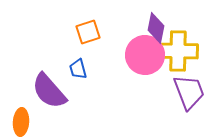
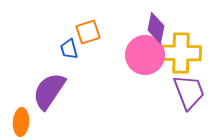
yellow cross: moved 3 px right, 2 px down
blue trapezoid: moved 9 px left, 20 px up
purple semicircle: rotated 75 degrees clockwise
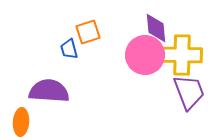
purple diamond: rotated 16 degrees counterclockwise
yellow cross: moved 1 px right, 2 px down
purple semicircle: rotated 60 degrees clockwise
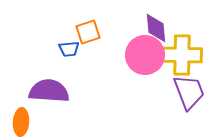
blue trapezoid: rotated 80 degrees counterclockwise
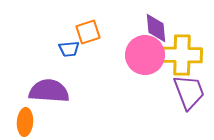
orange ellipse: moved 4 px right
